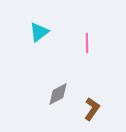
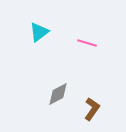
pink line: rotated 72 degrees counterclockwise
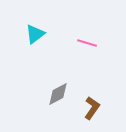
cyan triangle: moved 4 px left, 2 px down
brown L-shape: moved 1 px up
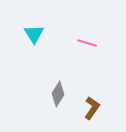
cyan triangle: moved 1 px left; rotated 25 degrees counterclockwise
gray diamond: rotated 30 degrees counterclockwise
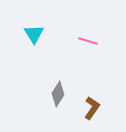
pink line: moved 1 px right, 2 px up
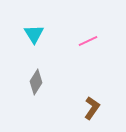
pink line: rotated 42 degrees counterclockwise
gray diamond: moved 22 px left, 12 px up
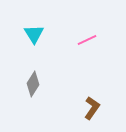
pink line: moved 1 px left, 1 px up
gray diamond: moved 3 px left, 2 px down
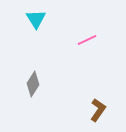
cyan triangle: moved 2 px right, 15 px up
brown L-shape: moved 6 px right, 2 px down
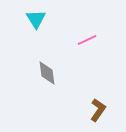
gray diamond: moved 14 px right, 11 px up; rotated 40 degrees counterclockwise
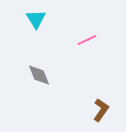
gray diamond: moved 8 px left, 2 px down; rotated 15 degrees counterclockwise
brown L-shape: moved 3 px right
